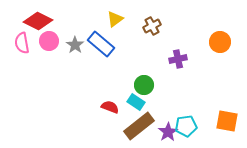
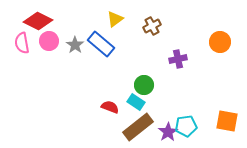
brown rectangle: moved 1 px left, 1 px down
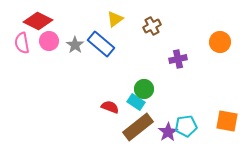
green circle: moved 4 px down
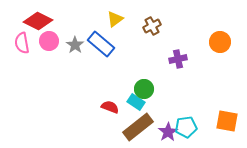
cyan pentagon: moved 1 px down
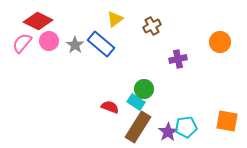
pink semicircle: rotated 50 degrees clockwise
brown rectangle: rotated 20 degrees counterclockwise
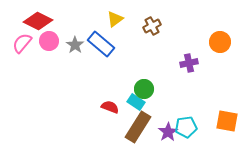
purple cross: moved 11 px right, 4 px down
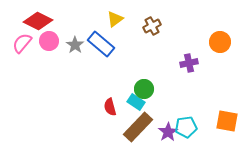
red semicircle: rotated 126 degrees counterclockwise
brown rectangle: rotated 12 degrees clockwise
